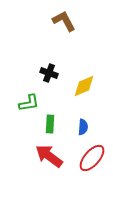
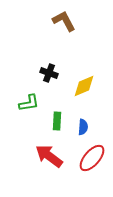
green rectangle: moved 7 px right, 3 px up
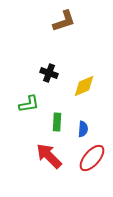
brown L-shape: rotated 100 degrees clockwise
green L-shape: moved 1 px down
green rectangle: moved 1 px down
blue semicircle: moved 2 px down
red arrow: rotated 8 degrees clockwise
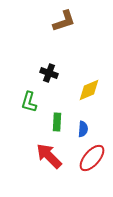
yellow diamond: moved 5 px right, 4 px down
green L-shape: moved 2 px up; rotated 115 degrees clockwise
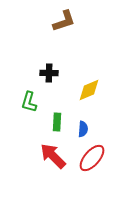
black cross: rotated 18 degrees counterclockwise
red arrow: moved 4 px right
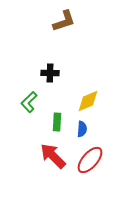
black cross: moved 1 px right
yellow diamond: moved 1 px left, 11 px down
green L-shape: rotated 30 degrees clockwise
blue semicircle: moved 1 px left
red ellipse: moved 2 px left, 2 px down
